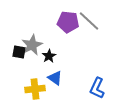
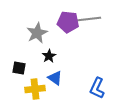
gray line: moved 2 px up; rotated 50 degrees counterclockwise
gray star: moved 5 px right, 12 px up
black square: moved 16 px down
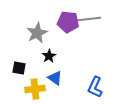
blue L-shape: moved 2 px left, 1 px up
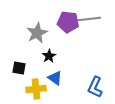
yellow cross: moved 1 px right
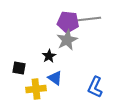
gray star: moved 30 px right, 7 px down
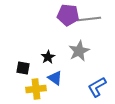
purple pentagon: moved 7 px up
gray star: moved 12 px right, 11 px down
black star: moved 1 px left, 1 px down
black square: moved 4 px right
blue L-shape: moved 2 px right; rotated 35 degrees clockwise
